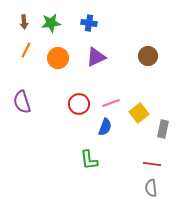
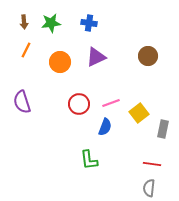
orange circle: moved 2 px right, 4 px down
gray semicircle: moved 2 px left; rotated 12 degrees clockwise
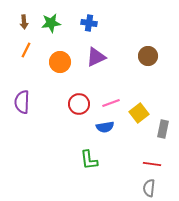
purple semicircle: rotated 20 degrees clockwise
blue semicircle: rotated 60 degrees clockwise
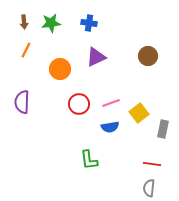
orange circle: moved 7 px down
blue semicircle: moved 5 px right
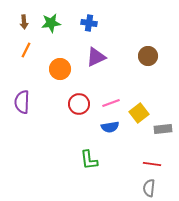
gray rectangle: rotated 72 degrees clockwise
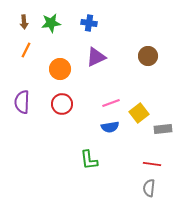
red circle: moved 17 px left
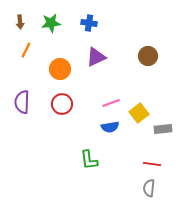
brown arrow: moved 4 px left
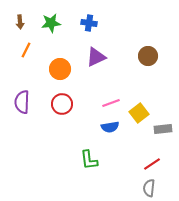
red line: rotated 42 degrees counterclockwise
